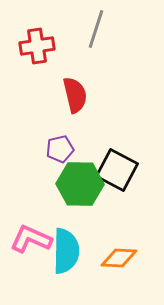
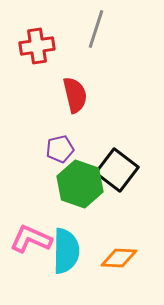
black square: rotated 9 degrees clockwise
green hexagon: rotated 18 degrees clockwise
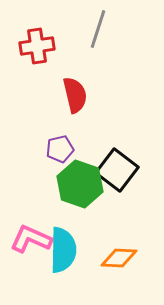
gray line: moved 2 px right
cyan semicircle: moved 3 px left, 1 px up
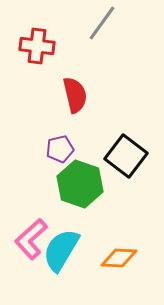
gray line: moved 4 px right, 6 px up; rotated 18 degrees clockwise
red cross: rotated 16 degrees clockwise
black square: moved 9 px right, 14 px up
pink L-shape: rotated 66 degrees counterclockwise
cyan semicircle: moved 2 px left; rotated 150 degrees counterclockwise
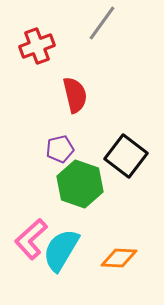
red cross: rotated 28 degrees counterclockwise
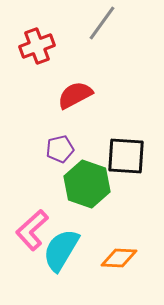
red semicircle: rotated 105 degrees counterclockwise
black square: rotated 33 degrees counterclockwise
green hexagon: moved 7 px right
pink L-shape: moved 1 px right, 9 px up
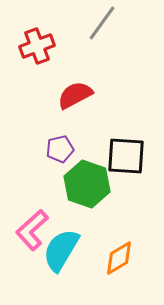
orange diamond: rotated 33 degrees counterclockwise
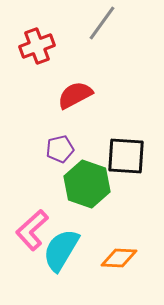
orange diamond: rotated 33 degrees clockwise
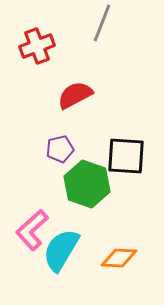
gray line: rotated 15 degrees counterclockwise
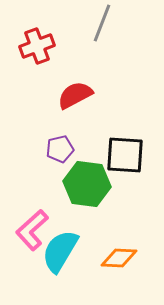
black square: moved 1 px left, 1 px up
green hexagon: rotated 12 degrees counterclockwise
cyan semicircle: moved 1 px left, 1 px down
